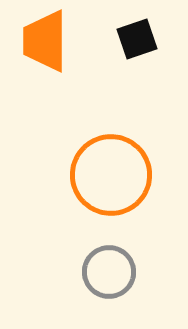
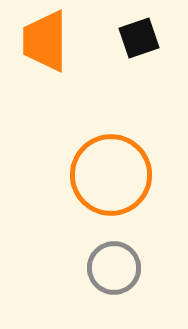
black square: moved 2 px right, 1 px up
gray circle: moved 5 px right, 4 px up
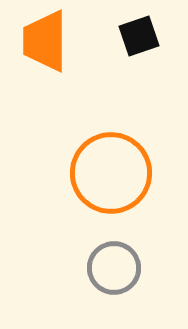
black square: moved 2 px up
orange circle: moved 2 px up
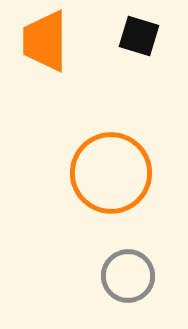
black square: rotated 36 degrees clockwise
gray circle: moved 14 px right, 8 px down
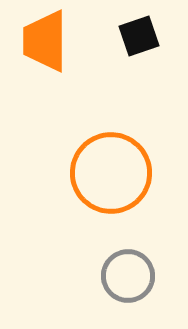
black square: rotated 36 degrees counterclockwise
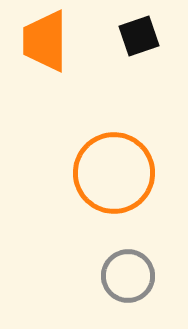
orange circle: moved 3 px right
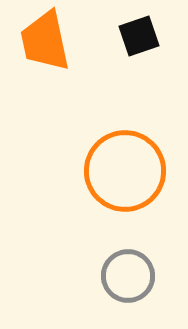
orange trapezoid: rotated 12 degrees counterclockwise
orange circle: moved 11 px right, 2 px up
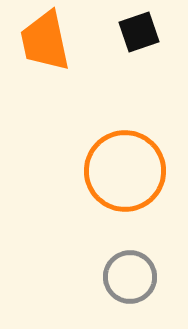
black square: moved 4 px up
gray circle: moved 2 px right, 1 px down
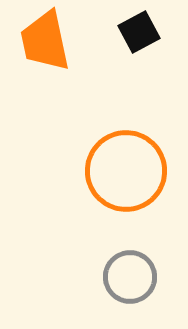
black square: rotated 9 degrees counterclockwise
orange circle: moved 1 px right
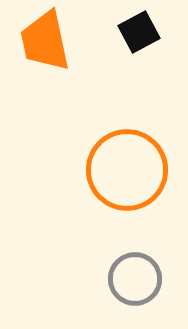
orange circle: moved 1 px right, 1 px up
gray circle: moved 5 px right, 2 px down
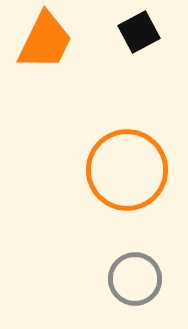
orange trapezoid: rotated 142 degrees counterclockwise
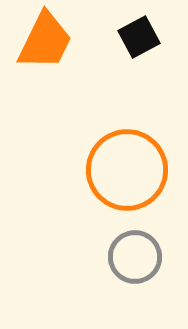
black square: moved 5 px down
gray circle: moved 22 px up
